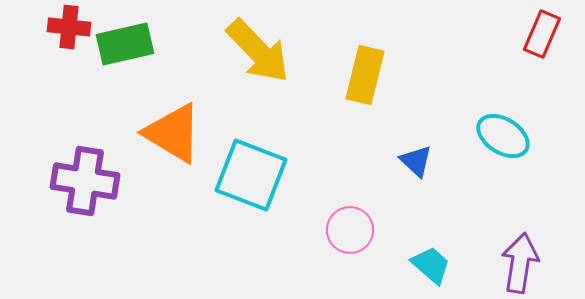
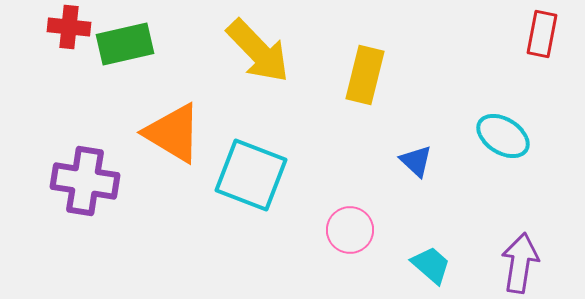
red rectangle: rotated 12 degrees counterclockwise
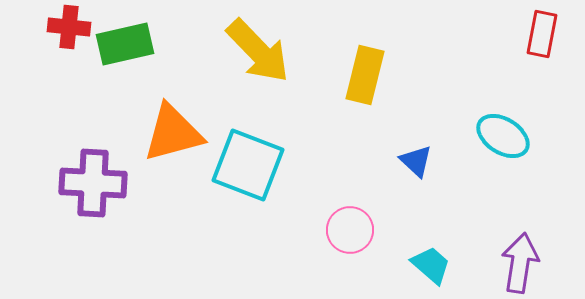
orange triangle: rotated 46 degrees counterclockwise
cyan square: moved 3 px left, 10 px up
purple cross: moved 8 px right, 2 px down; rotated 6 degrees counterclockwise
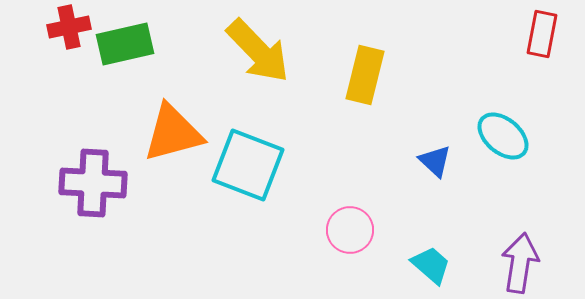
red cross: rotated 18 degrees counterclockwise
cyan ellipse: rotated 8 degrees clockwise
blue triangle: moved 19 px right
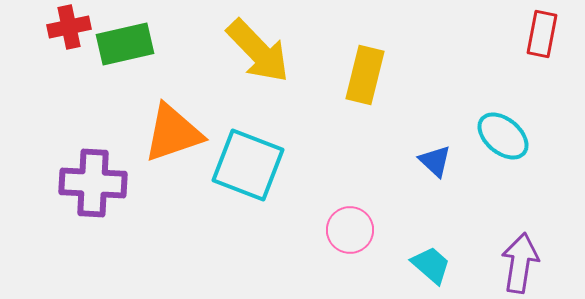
orange triangle: rotated 4 degrees counterclockwise
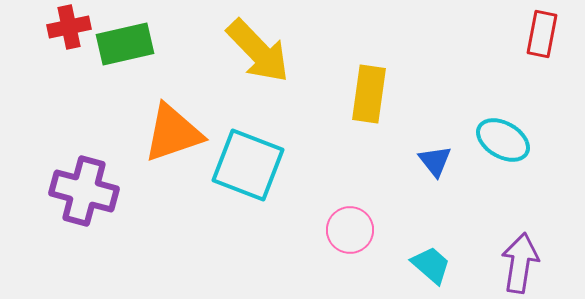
yellow rectangle: moved 4 px right, 19 px down; rotated 6 degrees counterclockwise
cyan ellipse: moved 4 px down; rotated 10 degrees counterclockwise
blue triangle: rotated 9 degrees clockwise
purple cross: moved 9 px left, 8 px down; rotated 12 degrees clockwise
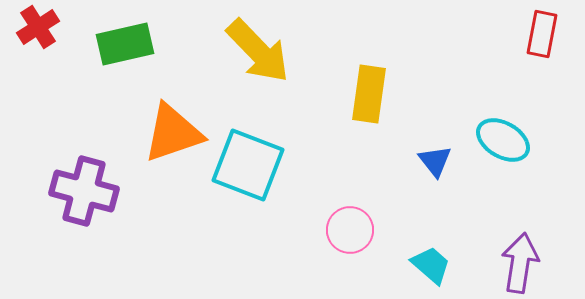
red cross: moved 31 px left; rotated 21 degrees counterclockwise
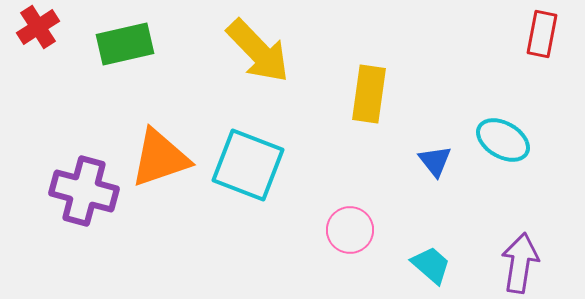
orange triangle: moved 13 px left, 25 px down
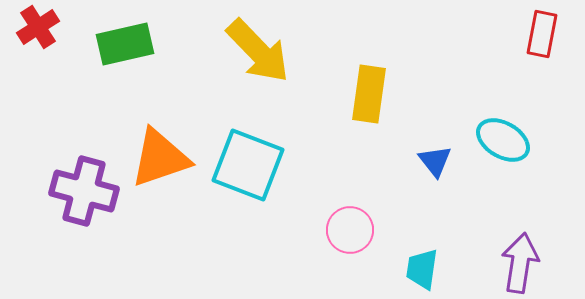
cyan trapezoid: moved 9 px left, 4 px down; rotated 123 degrees counterclockwise
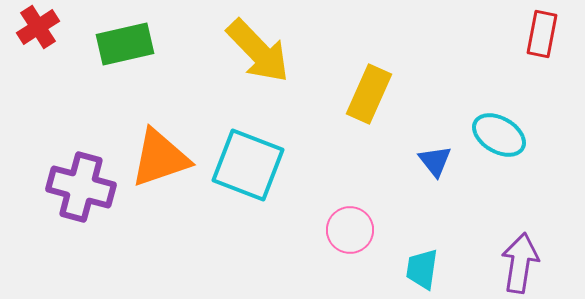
yellow rectangle: rotated 16 degrees clockwise
cyan ellipse: moved 4 px left, 5 px up
purple cross: moved 3 px left, 4 px up
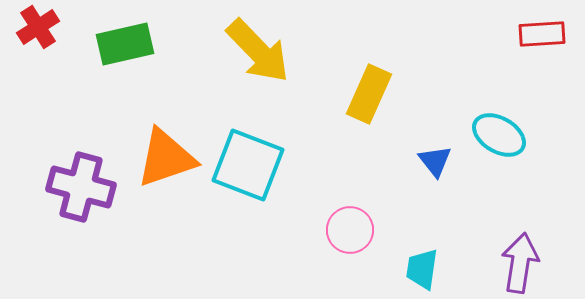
red rectangle: rotated 75 degrees clockwise
orange triangle: moved 6 px right
